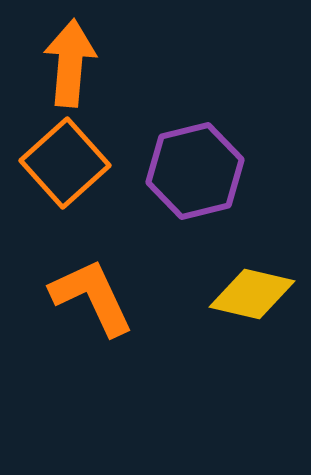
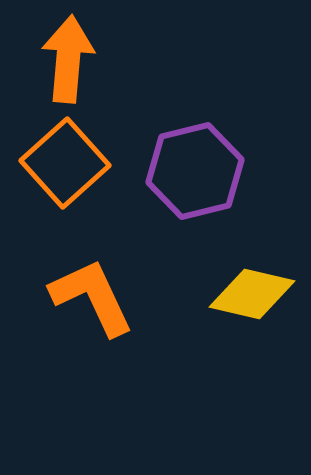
orange arrow: moved 2 px left, 4 px up
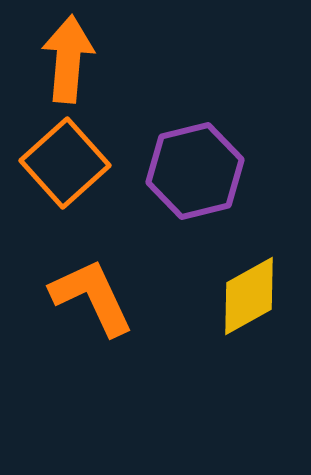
yellow diamond: moved 3 px left, 2 px down; rotated 42 degrees counterclockwise
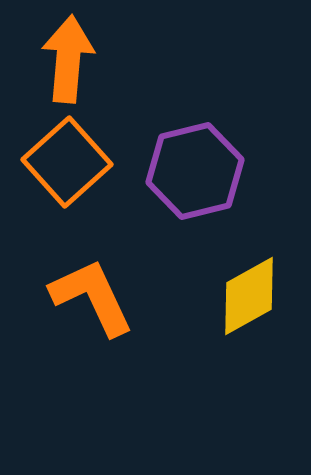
orange square: moved 2 px right, 1 px up
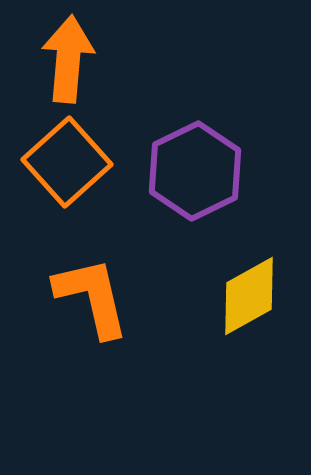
purple hexagon: rotated 12 degrees counterclockwise
orange L-shape: rotated 12 degrees clockwise
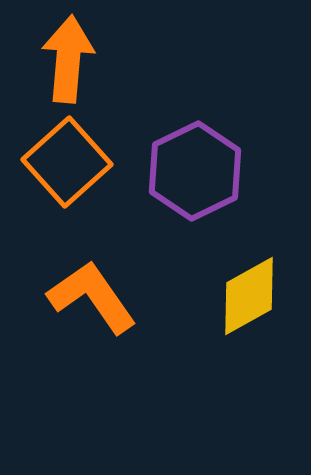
orange L-shape: rotated 22 degrees counterclockwise
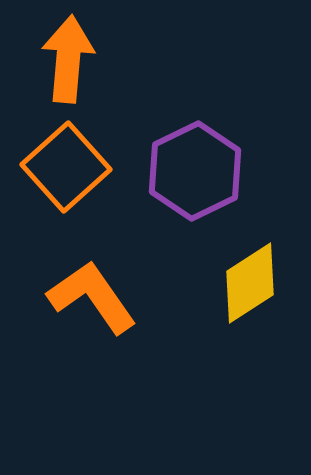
orange square: moved 1 px left, 5 px down
yellow diamond: moved 1 px right, 13 px up; rotated 4 degrees counterclockwise
